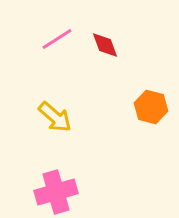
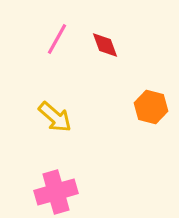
pink line: rotated 28 degrees counterclockwise
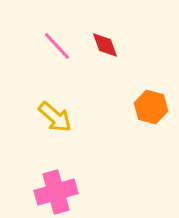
pink line: moved 7 px down; rotated 72 degrees counterclockwise
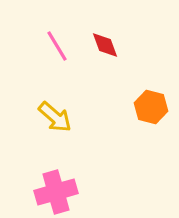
pink line: rotated 12 degrees clockwise
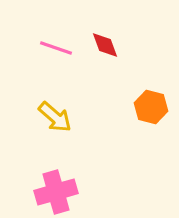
pink line: moved 1 px left, 2 px down; rotated 40 degrees counterclockwise
